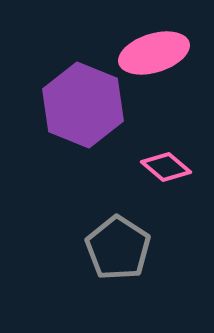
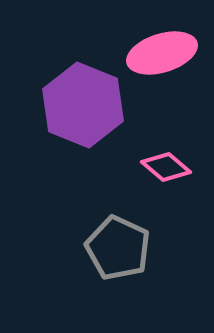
pink ellipse: moved 8 px right
gray pentagon: rotated 8 degrees counterclockwise
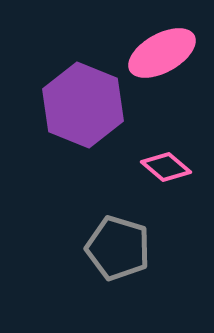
pink ellipse: rotated 12 degrees counterclockwise
gray pentagon: rotated 8 degrees counterclockwise
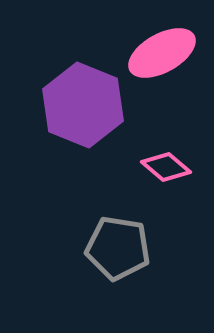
gray pentagon: rotated 8 degrees counterclockwise
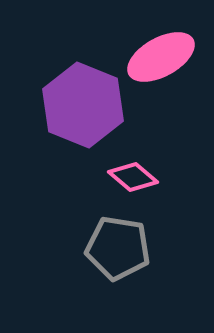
pink ellipse: moved 1 px left, 4 px down
pink diamond: moved 33 px left, 10 px down
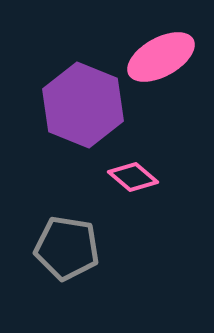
gray pentagon: moved 51 px left
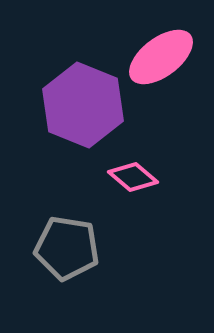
pink ellipse: rotated 8 degrees counterclockwise
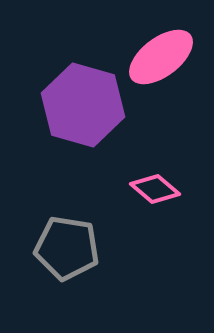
purple hexagon: rotated 6 degrees counterclockwise
pink diamond: moved 22 px right, 12 px down
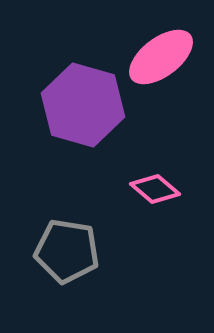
gray pentagon: moved 3 px down
